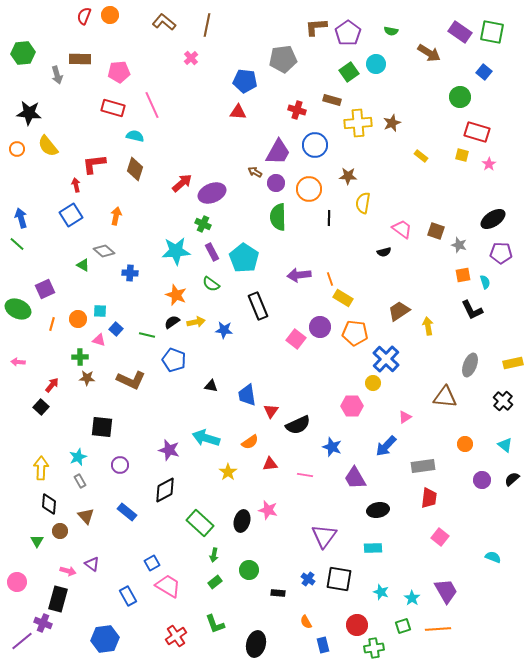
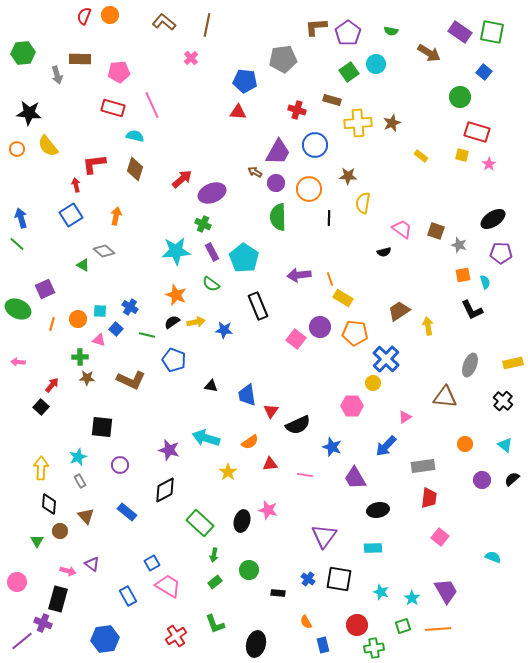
red arrow at (182, 183): moved 4 px up
blue cross at (130, 273): moved 34 px down; rotated 28 degrees clockwise
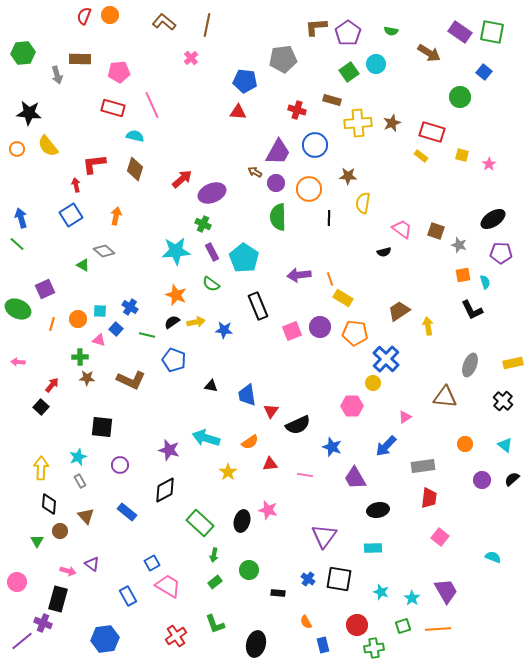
red rectangle at (477, 132): moved 45 px left
pink square at (296, 339): moved 4 px left, 8 px up; rotated 30 degrees clockwise
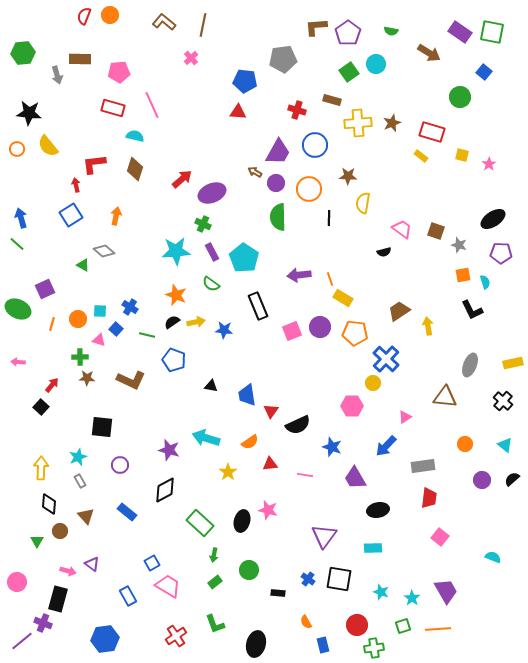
brown line at (207, 25): moved 4 px left
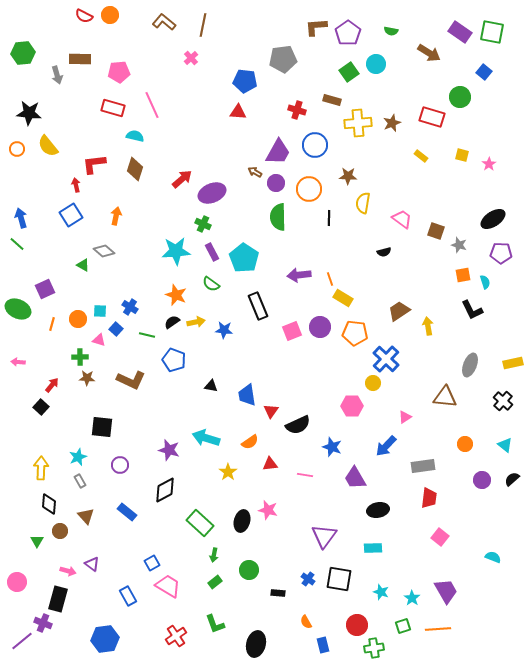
red semicircle at (84, 16): rotated 84 degrees counterclockwise
red rectangle at (432, 132): moved 15 px up
pink trapezoid at (402, 229): moved 10 px up
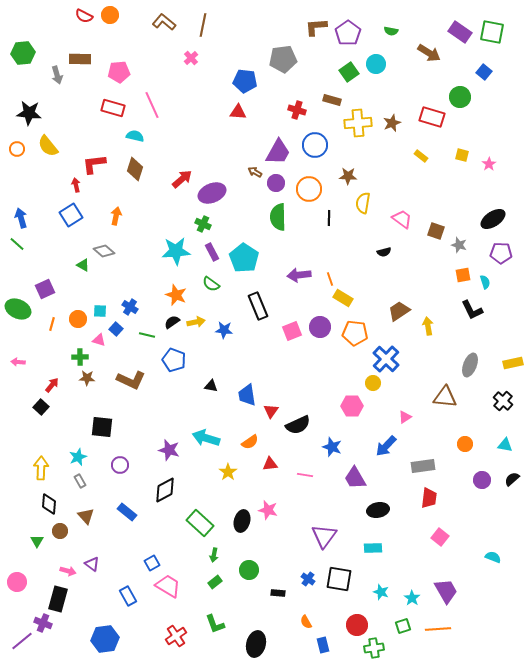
cyan triangle at (505, 445): rotated 28 degrees counterclockwise
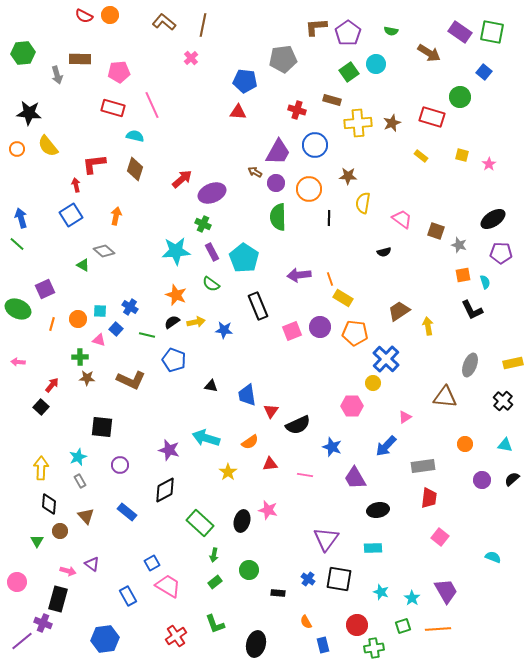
purple triangle at (324, 536): moved 2 px right, 3 px down
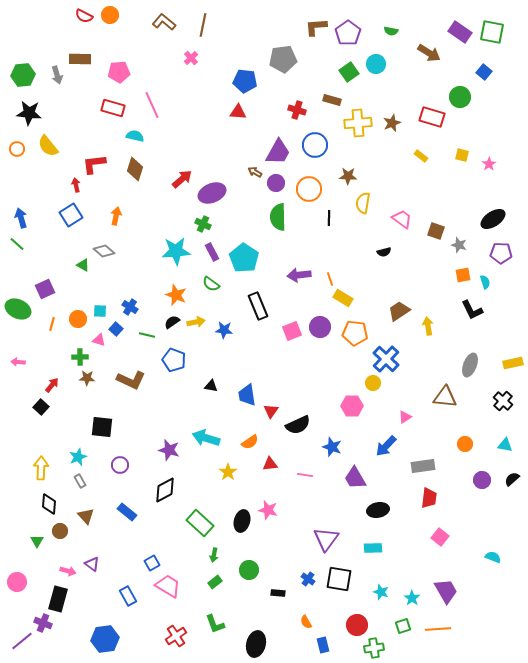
green hexagon at (23, 53): moved 22 px down
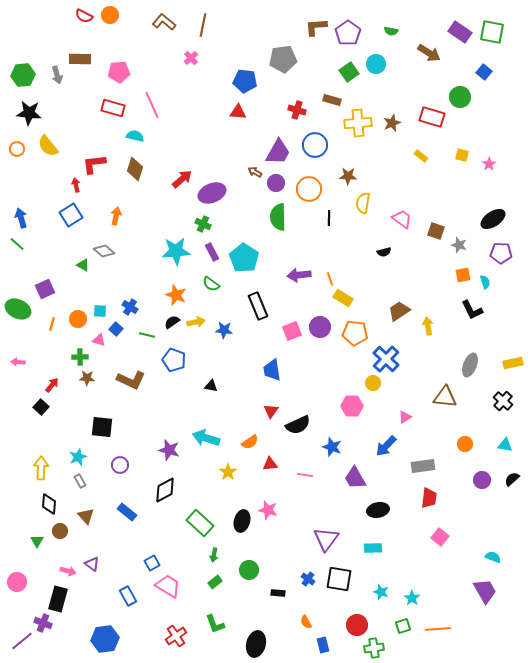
blue trapezoid at (247, 395): moved 25 px right, 25 px up
purple trapezoid at (446, 591): moved 39 px right
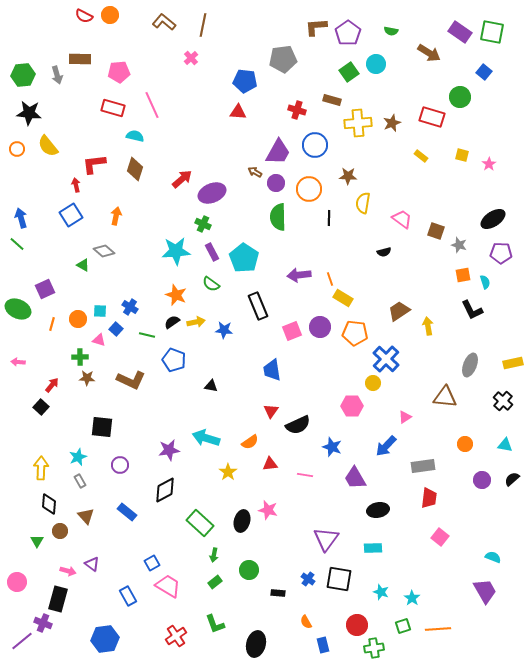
purple star at (169, 450): rotated 25 degrees counterclockwise
